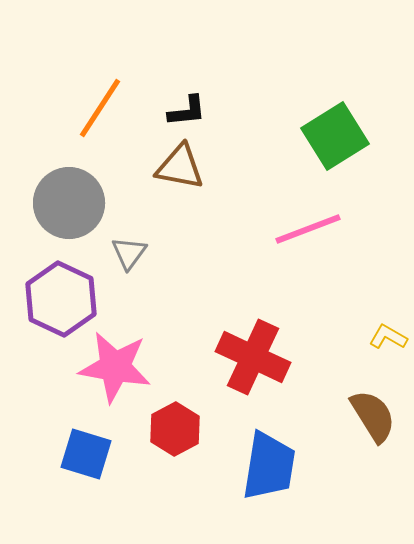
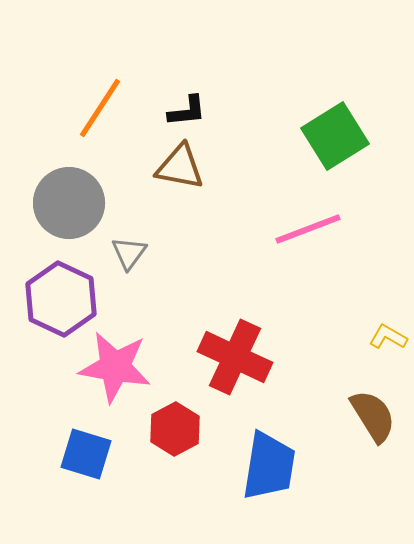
red cross: moved 18 px left
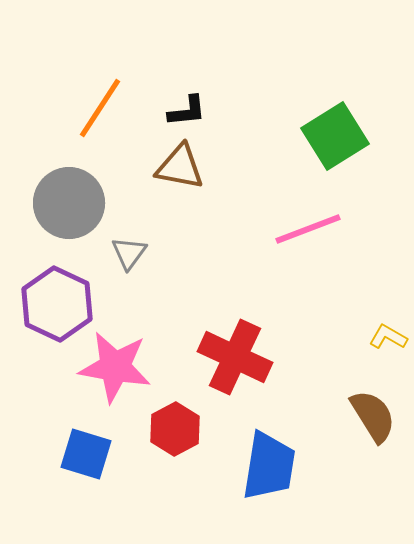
purple hexagon: moved 4 px left, 5 px down
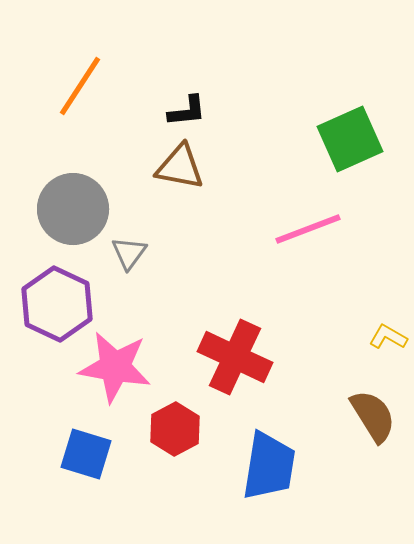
orange line: moved 20 px left, 22 px up
green square: moved 15 px right, 3 px down; rotated 8 degrees clockwise
gray circle: moved 4 px right, 6 px down
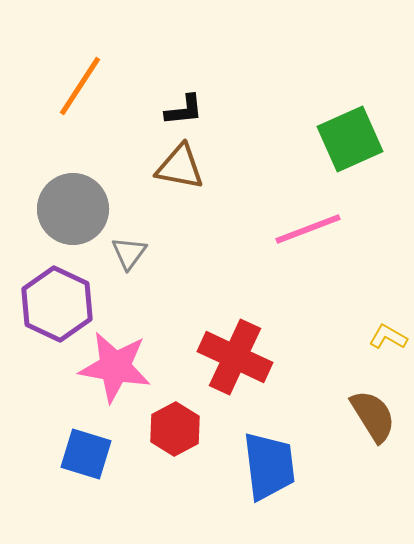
black L-shape: moved 3 px left, 1 px up
blue trapezoid: rotated 16 degrees counterclockwise
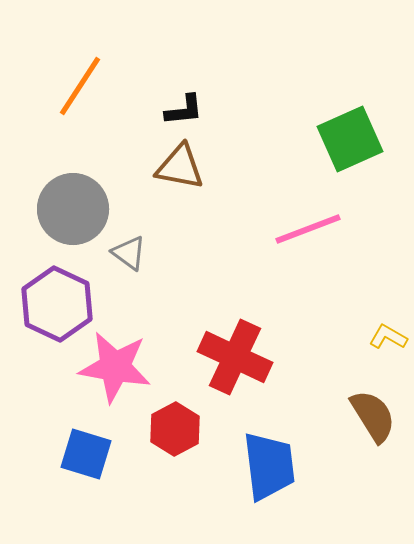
gray triangle: rotated 30 degrees counterclockwise
